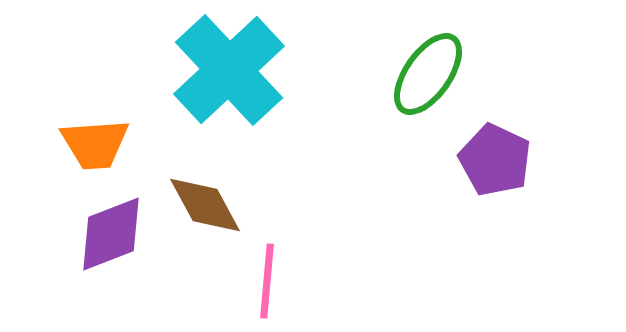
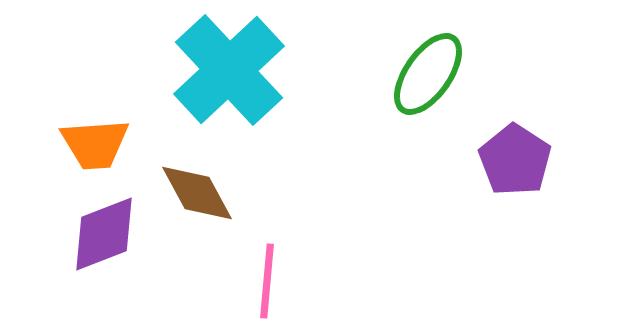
purple pentagon: moved 20 px right; rotated 8 degrees clockwise
brown diamond: moved 8 px left, 12 px up
purple diamond: moved 7 px left
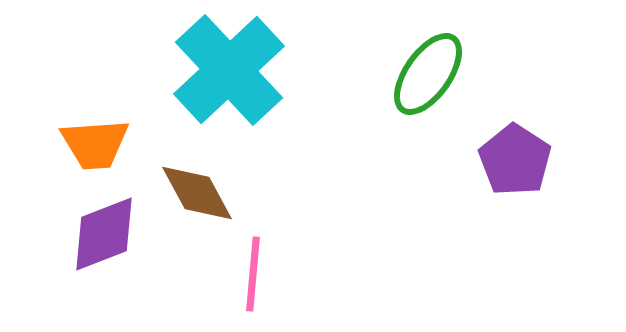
pink line: moved 14 px left, 7 px up
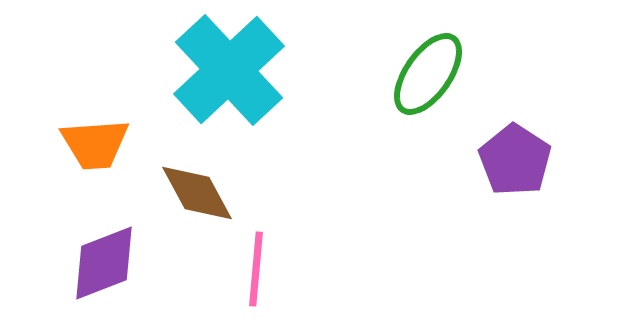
purple diamond: moved 29 px down
pink line: moved 3 px right, 5 px up
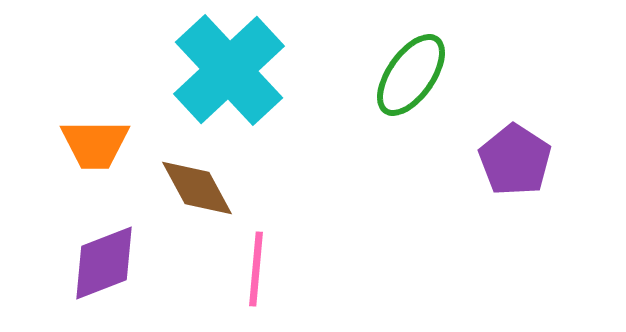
green ellipse: moved 17 px left, 1 px down
orange trapezoid: rotated 4 degrees clockwise
brown diamond: moved 5 px up
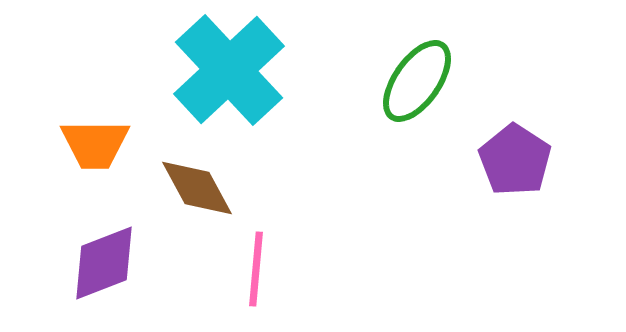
green ellipse: moved 6 px right, 6 px down
